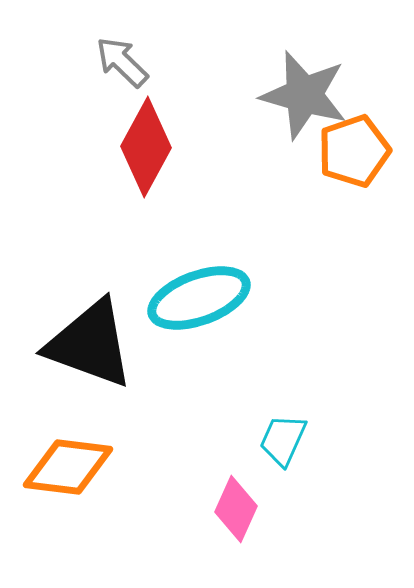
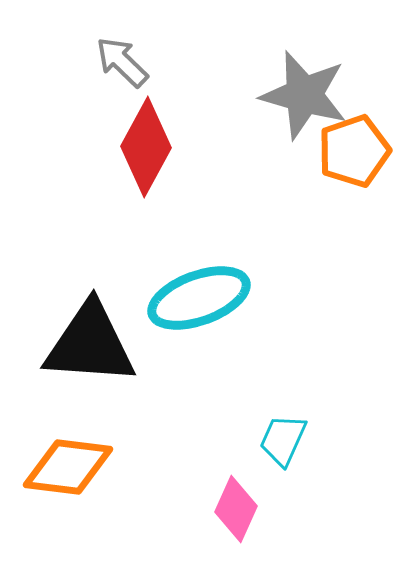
black triangle: rotated 16 degrees counterclockwise
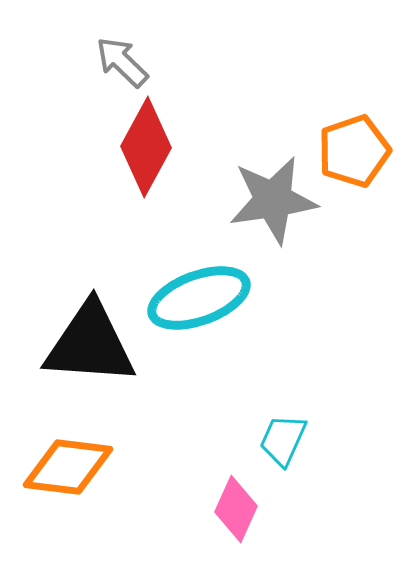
gray star: moved 31 px left, 105 px down; rotated 24 degrees counterclockwise
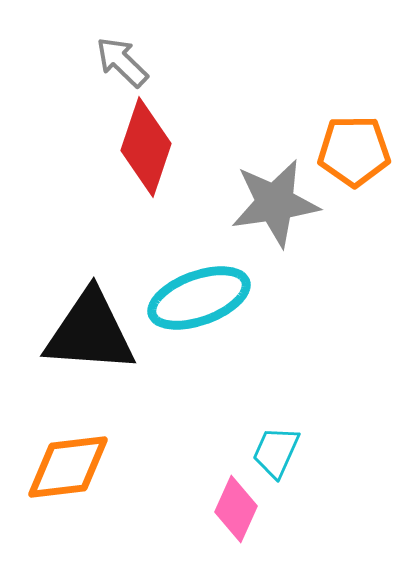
red diamond: rotated 10 degrees counterclockwise
orange pentagon: rotated 18 degrees clockwise
gray star: moved 2 px right, 3 px down
black triangle: moved 12 px up
cyan trapezoid: moved 7 px left, 12 px down
orange diamond: rotated 14 degrees counterclockwise
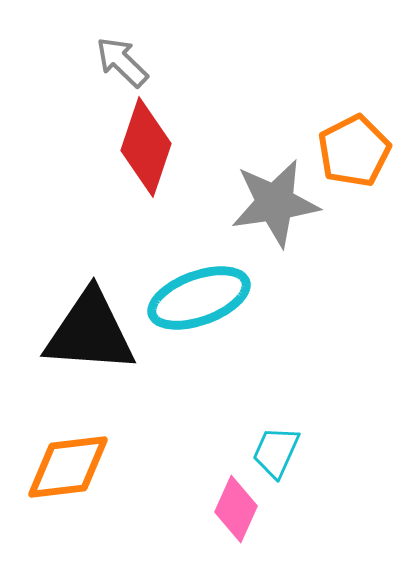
orange pentagon: rotated 26 degrees counterclockwise
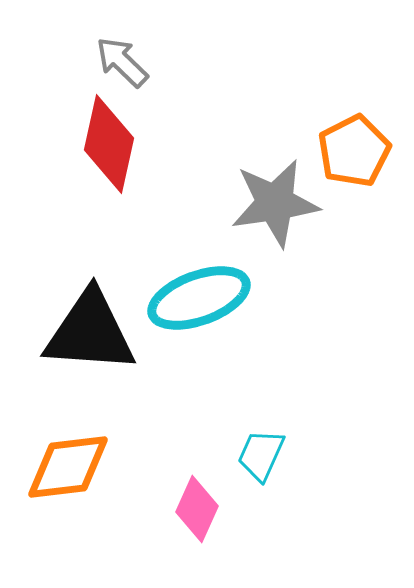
red diamond: moved 37 px left, 3 px up; rotated 6 degrees counterclockwise
cyan trapezoid: moved 15 px left, 3 px down
pink diamond: moved 39 px left
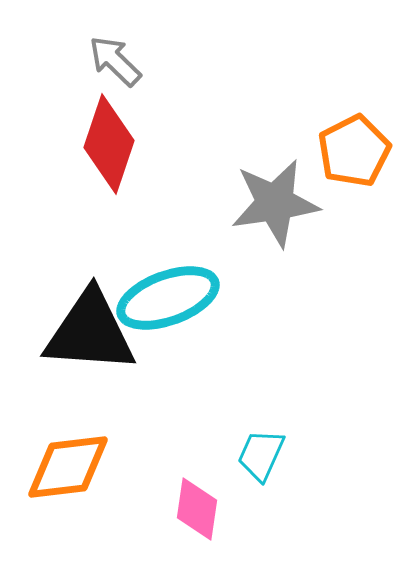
gray arrow: moved 7 px left, 1 px up
red diamond: rotated 6 degrees clockwise
cyan ellipse: moved 31 px left
pink diamond: rotated 16 degrees counterclockwise
